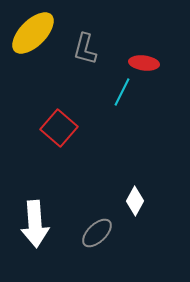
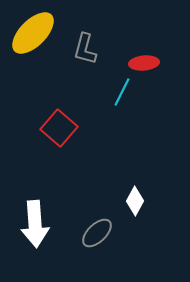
red ellipse: rotated 12 degrees counterclockwise
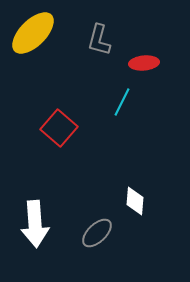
gray L-shape: moved 14 px right, 9 px up
cyan line: moved 10 px down
white diamond: rotated 24 degrees counterclockwise
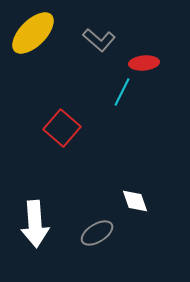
gray L-shape: rotated 64 degrees counterclockwise
cyan line: moved 10 px up
red square: moved 3 px right
white diamond: rotated 24 degrees counterclockwise
gray ellipse: rotated 12 degrees clockwise
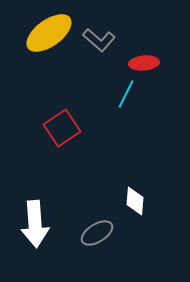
yellow ellipse: moved 16 px right; rotated 9 degrees clockwise
cyan line: moved 4 px right, 2 px down
red square: rotated 15 degrees clockwise
white diamond: rotated 24 degrees clockwise
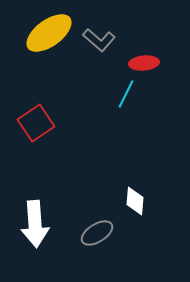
red square: moved 26 px left, 5 px up
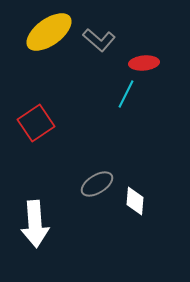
yellow ellipse: moved 1 px up
gray ellipse: moved 49 px up
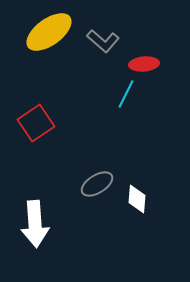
gray L-shape: moved 4 px right, 1 px down
red ellipse: moved 1 px down
white diamond: moved 2 px right, 2 px up
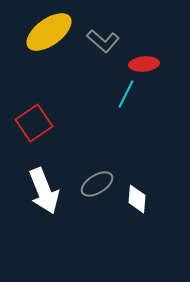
red square: moved 2 px left
white arrow: moved 9 px right, 33 px up; rotated 18 degrees counterclockwise
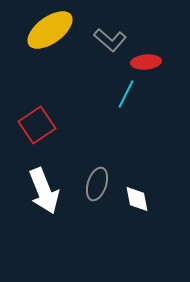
yellow ellipse: moved 1 px right, 2 px up
gray L-shape: moved 7 px right, 1 px up
red ellipse: moved 2 px right, 2 px up
red square: moved 3 px right, 2 px down
gray ellipse: rotated 40 degrees counterclockwise
white diamond: rotated 16 degrees counterclockwise
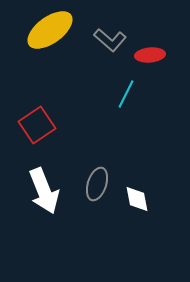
red ellipse: moved 4 px right, 7 px up
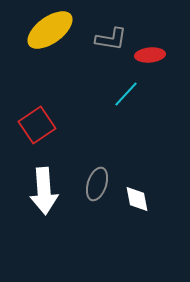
gray L-shape: moved 1 px right, 1 px up; rotated 32 degrees counterclockwise
cyan line: rotated 16 degrees clockwise
white arrow: rotated 18 degrees clockwise
